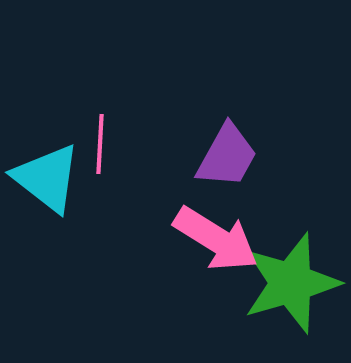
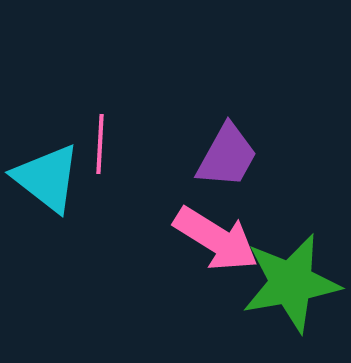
green star: rotated 6 degrees clockwise
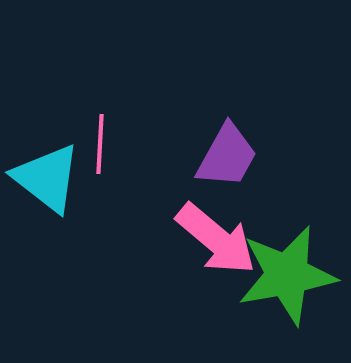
pink arrow: rotated 8 degrees clockwise
green star: moved 4 px left, 8 px up
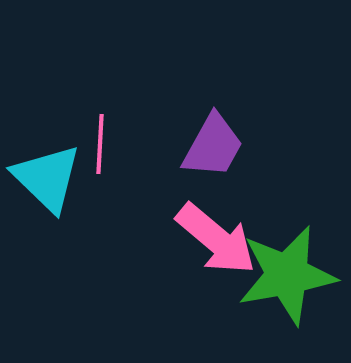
purple trapezoid: moved 14 px left, 10 px up
cyan triangle: rotated 6 degrees clockwise
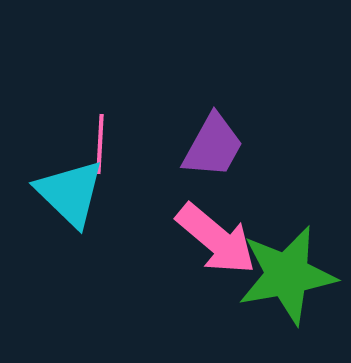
cyan triangle: moved 23 px right, 15 px down
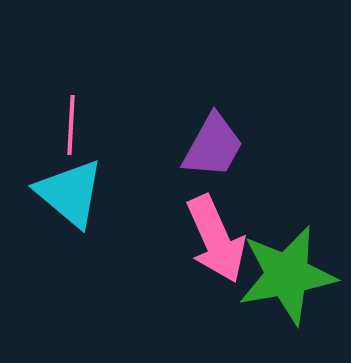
pink line: moved 29 px left, 19 px up
cyan triangle: rotated 4 degrees counterclockwise
pink arrow: rotated 26 degrees clockwise
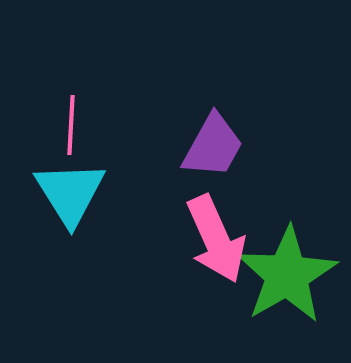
cyan triangle: rotated 18 degrees clockwise
green star: rotated 20 degrees counterclockwise
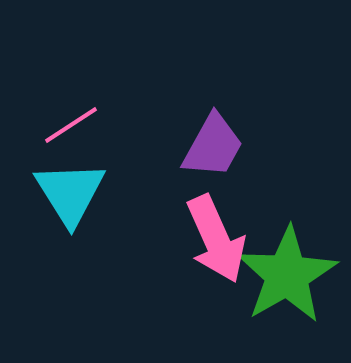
pink line: rotated 54 degrees clockwise
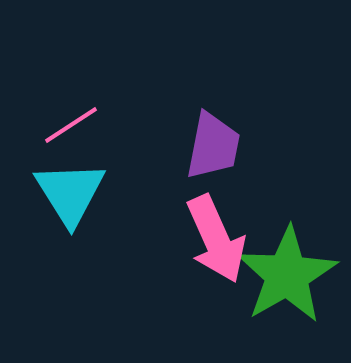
purple trapezoid: rotated 18 degrees counterclockwise
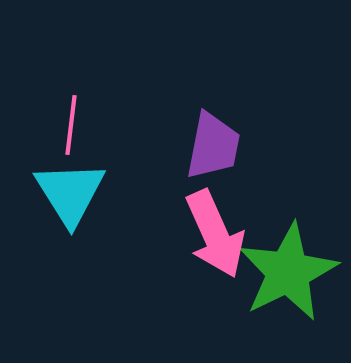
pink line: rotated 50 degrees counterclockwise
pink arrow: moved 1 px left, 5 px up
green star: moved 1 px right, 3 px up; rotated 4 degrees clockwise
